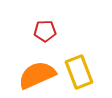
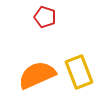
red pentagon: moved 14 px up; rotated 20 degrees clockwise
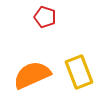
orange semicircle: moved 5 px left
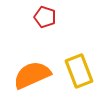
yellow rectangle: moved 1 px up
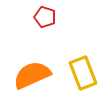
yellow rectangle: moved 4 px right, 2 px down
